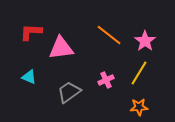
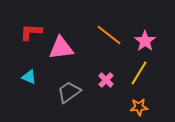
pink cross: rotated 21 degrees counterclockwise
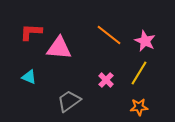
pink star: rotated 10 degrees counterclockwise
pink triangle: moved 2 px left; rotated 12 degrees clockwise
gray trapezoid: moved 9 px down
